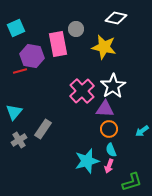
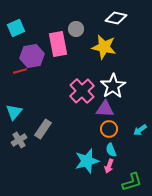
purple hexagon: rotated 20 degrees counterclockwise
cyan arrow: moved 2 px left, 1 px up
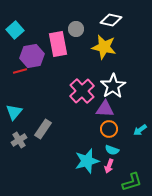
white diamond: moved 5 px left, 2 px down
cyan square: moved 1 px left, 2 px down; rotated 18 degrees counterclockwise
cyan semicircle: moved 1 px right; rotated 48 degrees counterclockwise
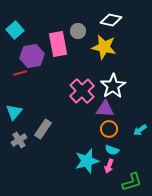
gray circle: moved 2 px right, 2 px down
red line: moved 2 px down
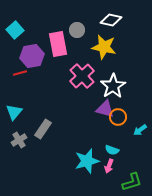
gray circle: moved 1 px left, 1 px up
pink cross: moved 15 px up
purple triangle: rotated 12 degrees clockwise
orange circle: moved 9 px right, 12 px up
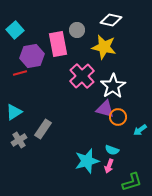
cyan triangle: rotated 18 degrees clockwise
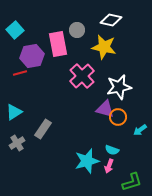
white star: moved 6 px right, 1 px down; rotated 20 degrees clockwise
gray cross: moved 2 px left, 3 px down
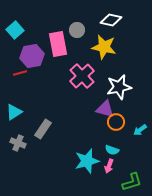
orange circle: moved 2 px left, 5 px down
gray cross: moved 1 px right; rotated 35 degrees counterclockwise
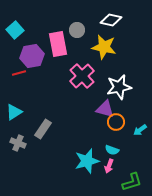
red line: moved 1 px left
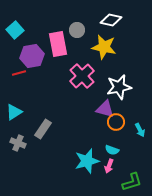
cyan arrow: rotated 80 degrees counterclockwise
